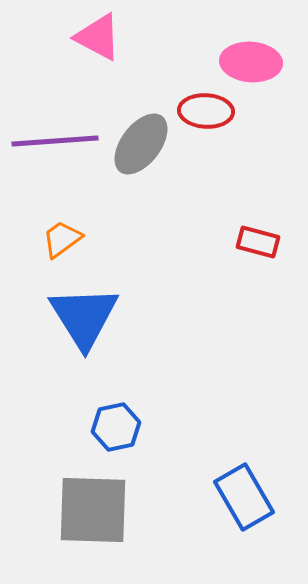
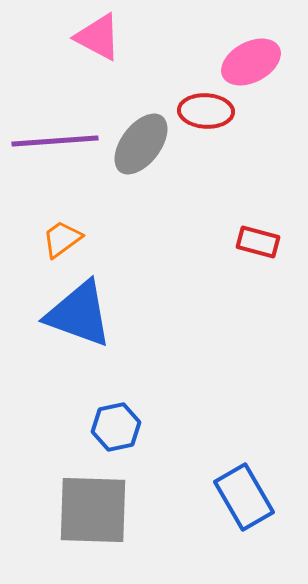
pink ellipse: rotated 32 degrees counterclockwise
blue triangle: moved 5 px left, 3 px up; rotated 38 degrees counterclockwise
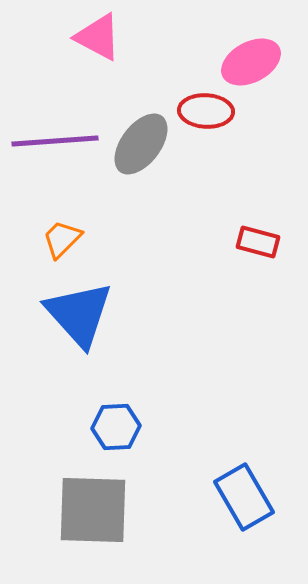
orange trapezoid: rotated 9 degrees counterclockwise
blue triangle: rotated 28 degrees clockwise
blue hexagon: rotated 9 degrees clockwise
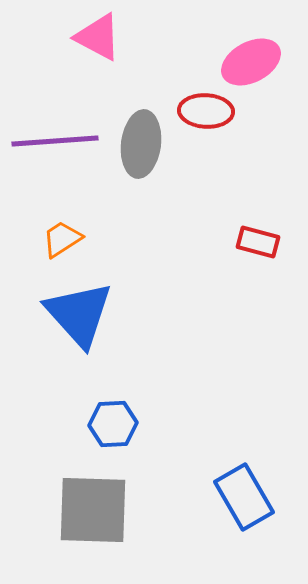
gray ellipse: rotated 30 degrees counterclockwise
orange trapezoid: rotated 12 degrees clockwise
blue hexagon: moved 3 px left, 3 px up
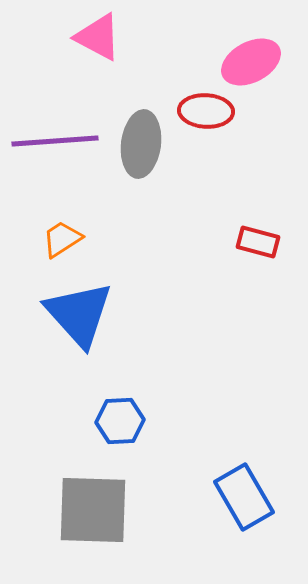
blue hexagon: moved 7 px right, 3 px up
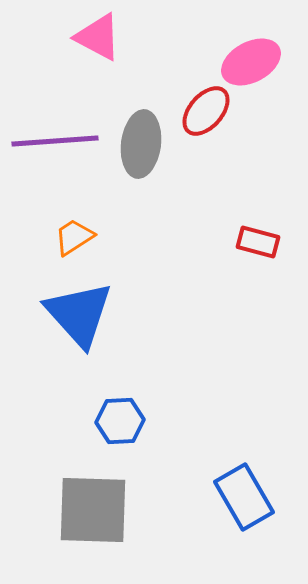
red ellipse: rotated 52 degrees counterclockwise
orange trapezoid: moved 12 px right, 2 px up
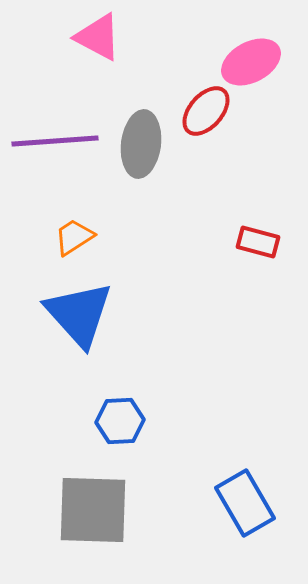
blue rectangle: moved 1 px right, 6 px down
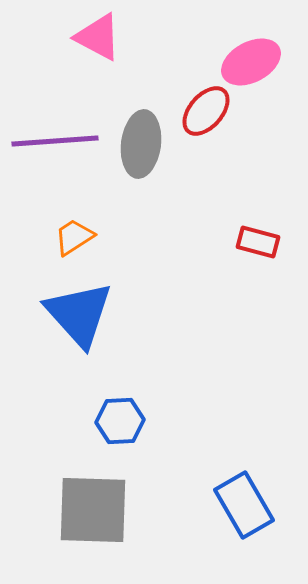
blue rectangle: moved 1 px left, 2 px down
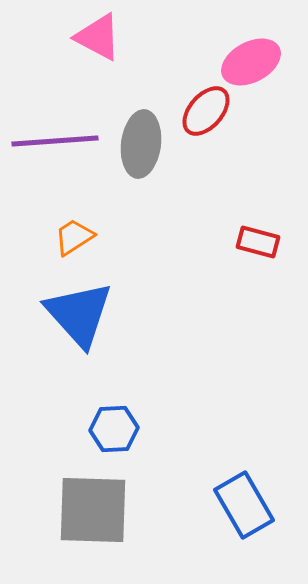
blue hexagon: moved 6 px left, 8 px down
